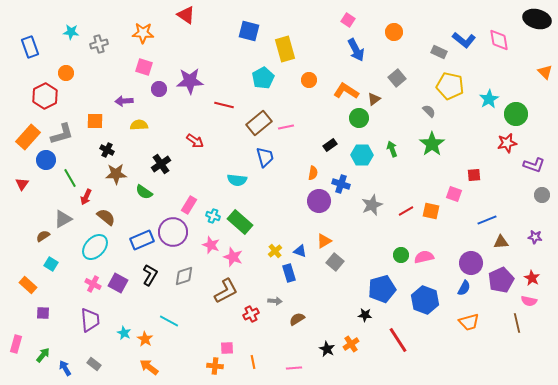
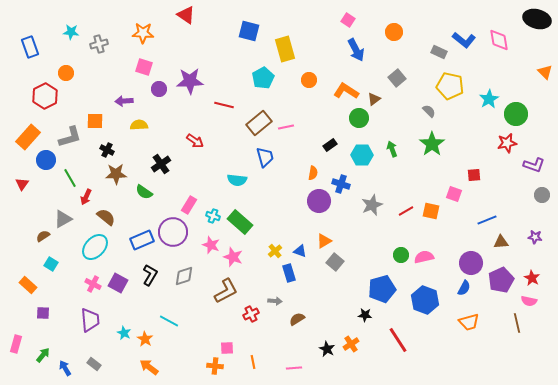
gray L-shape at (62, 134): moved 8 px right, 3 px down
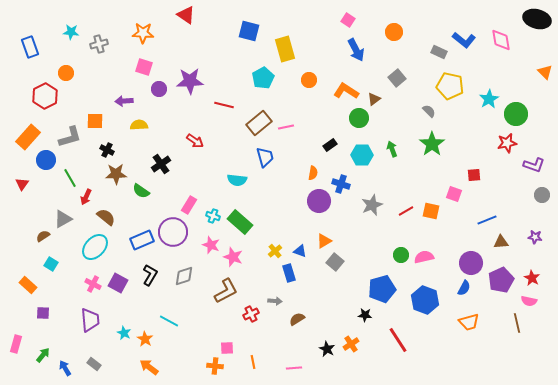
pink diamond at (499, 40): moved 2 px right
green semicircle at (144, 192): moved 3 px left, 1 px up
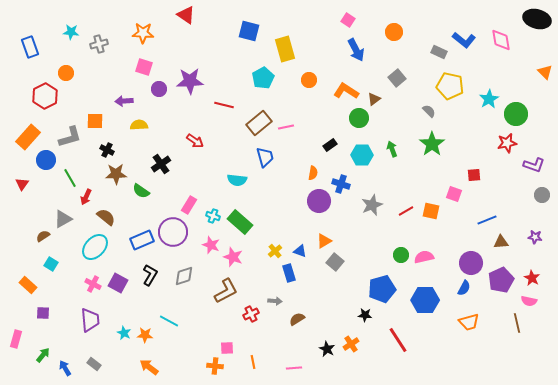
blue hexagon at (425, 300): rotated 20 degrees counterclockwise
orange star at (145, 339): moved 4 px up; rotated 28 degrees counterclockwise
pink rectangle at (16, 344): moved 5 px up
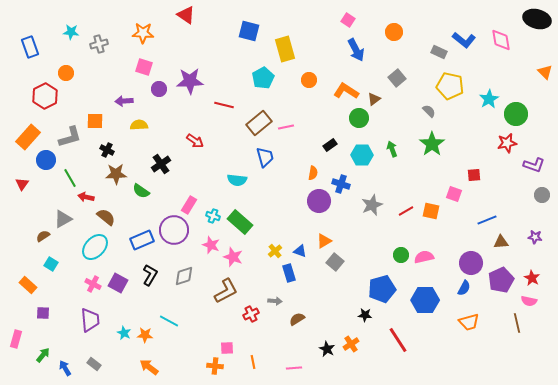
red arrow at (86, 197): rotated 77 degrees clockwise
purple circle at (173, 232): moved 1 px right, 2 px up
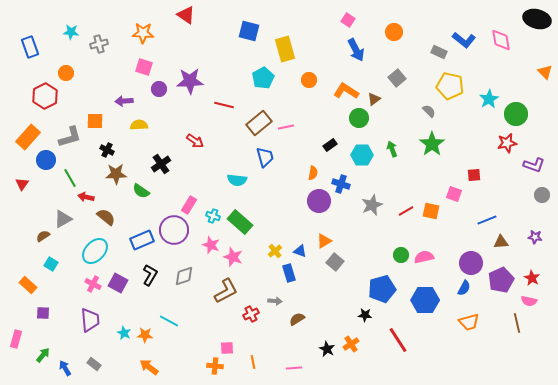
cyan ellipse at (95, 247): moved 4 px down
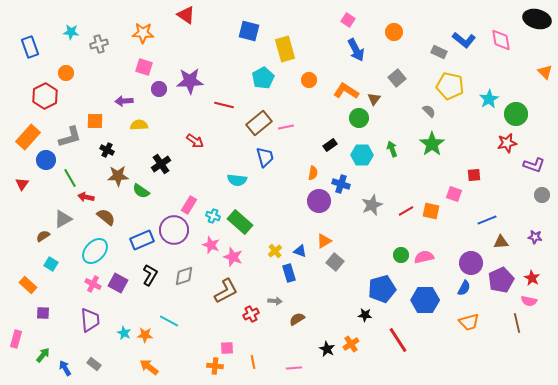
brown triangle at (374, 99): rotated 16 degrees counterclockwise
brown star at (116, 174): moved 2 px right, 2 px down
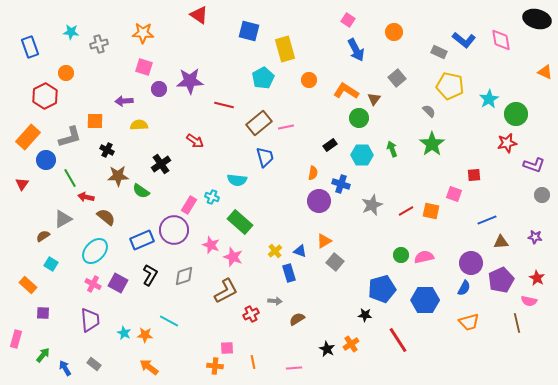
red triangle at (186, 15): moved 13 px right
orange triangle at (545, 72): rotated 21 degrees counterclockwise
cyan cross at (213, 216): moved 1 px left, 19 px up
red star at (532, 278): moved 5 px right
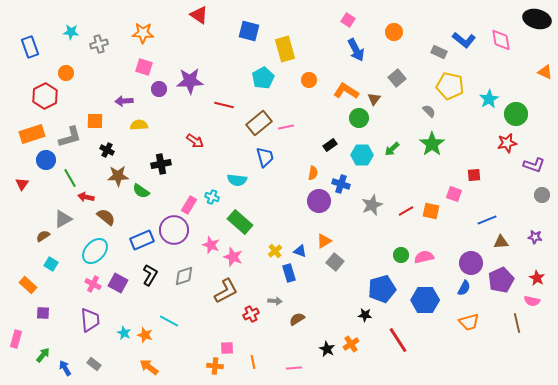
orange rectangle at (28, 137): moved 4 px right, 3 px up; rotated 30 degrees clockwise
green arrow at (392, 149): rotated 112 degrees counterclockwise
black cross at (161, 164): rotated 24 degrees clockwise
pink semicircle at (529, 301): moved 3 px right
orange star at (145, 335): rotated 14 degrees clockwise
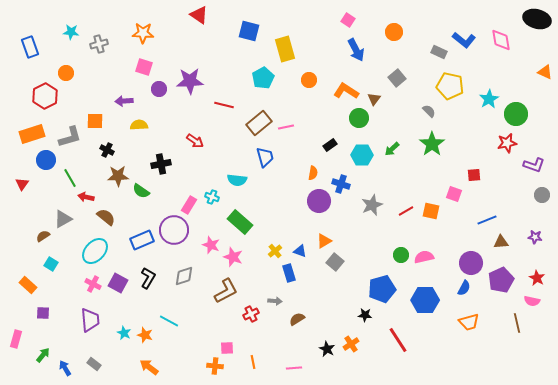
black L-shape at (150, 275): moved 2 px left, 3 px down
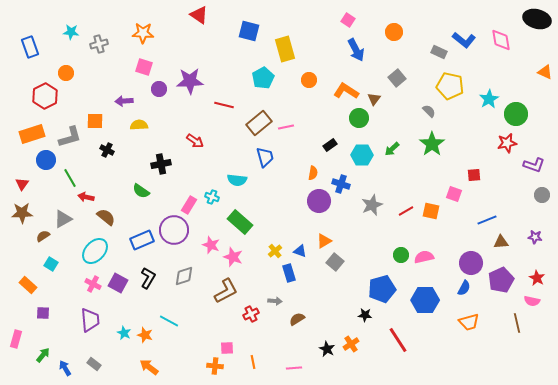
brown star at (118, 176): moved 96 px left, 37 px down
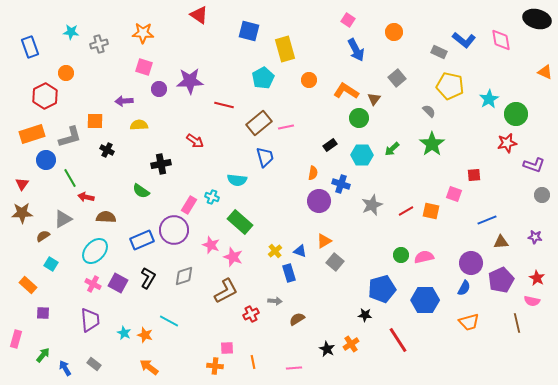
brown semicircle at (106, 217): rotated 36 degrees counterclockwise
